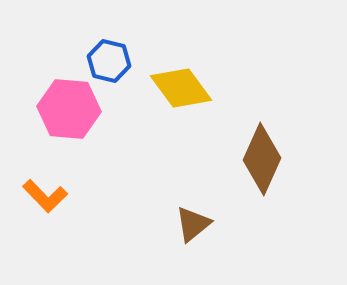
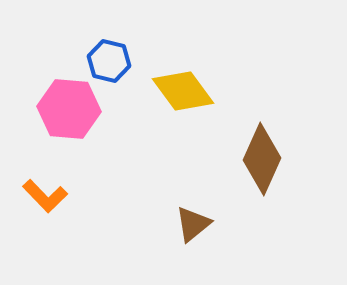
yellow diamond: moved 2 px right, 3 px down
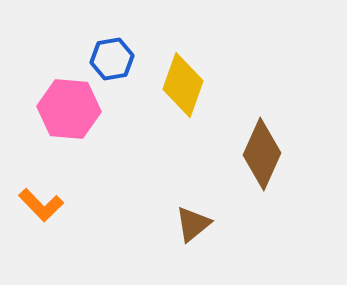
blue hexagon: moved 3 px right, 2 px up; rotated 24 degrees counterclockwise
yellow diamond: moved 6 px up; rotated 56 degrees clockwise
brown diamond: moved 5 px up
orange L-shape: moved 4 px left, 9 px down
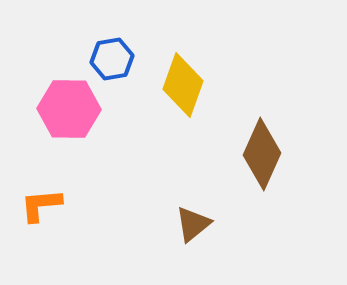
pink hexagon: rotated 4 degrees counterclockwise
orange L-shape: rotated 129 degrees clockwise
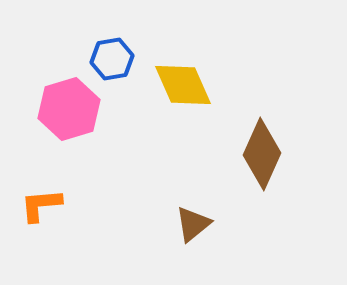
yellow diamond: rotated 44 degrees counterclockwise
pink hexagon: rotated 18 degrees counterclockwise
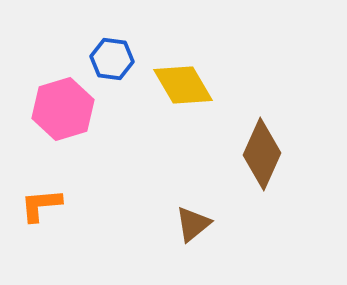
blue hexagon: rotated 18 degrees clockwise
yellow diamond: rotated 6 degrees counterclockwise
pink hexagon: moved 6 px left
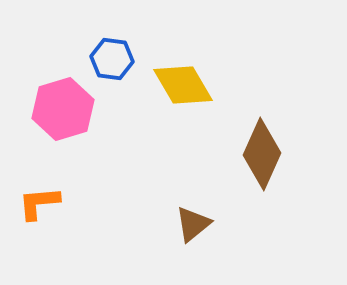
orange L-shape: moved 2 px left, 2 px up
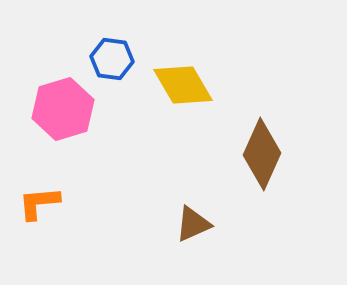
brown triangle: rotated 15 degrees clockwise
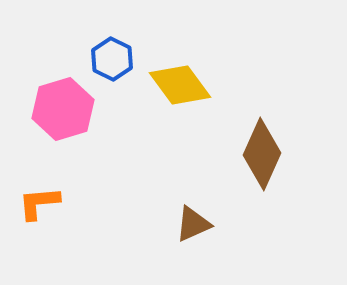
blue hexagon: rotated 18 degrees clockwise
yellow diamond: moved 3 px left; rotated 6 degrees counterclockwise
